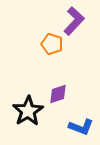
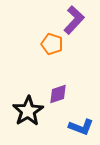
purple L-shape: moved 1 px up
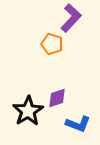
purple L-shape: moved 3 px left, 2 px up
purple diamond: moved 1 px left, 4 px down
blue L-shape: moved 3 px left, 3 px up
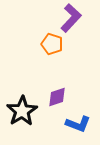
purple diamond: moved 1 px up
black star: moved 6 px left
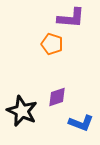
purple L-shape: rotated 52 degrees clockwise
black star: rotated 16 degrees counterclockwise
blue L-shape: moved 3 px right, 1 px up
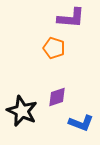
orange pentagon: moved 2 px right, 4 px down
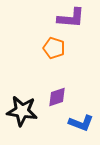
black star: rotated 16 degrees counterclockwise
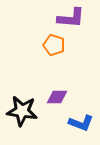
orange pentagon: moved 3 px up
purple diamond: rotated 20 degrees clockwise
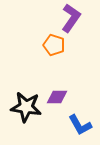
purple L-shape: rotated 60 degrees counterclockwise
black star: moved 4 px right, 4 px up
blue L-shape: moved 1 px left, 2 px down; rotated 40 degrees clockwise
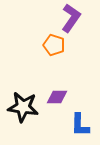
black star: moved 3 px left
blue L-shape: rotated 30 degrees clockwise
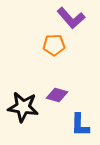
purple L-shape: rotated 104 degrees clockwise
orange pentagon: rotated 20 degrees counterclockwise
purple diamond: moved 2 px up; rotated 15 degrees clockwise
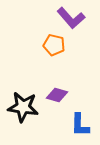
orange pentagon: rotated 15 degrees clockwise
